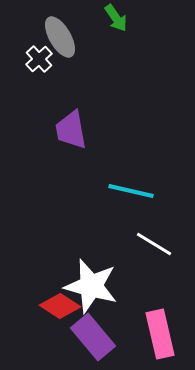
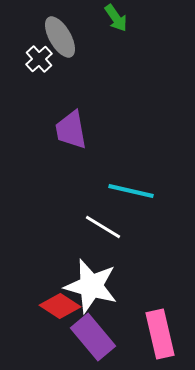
white line: moved 51 px left, 17 px up
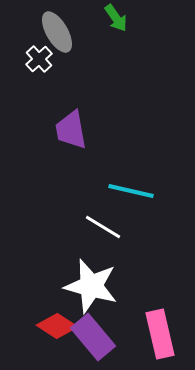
gray ellipse: moved 3 px left, 5 px up
red diamond: moved 3 px left, 20 px down
